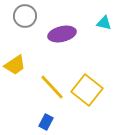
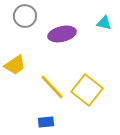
blue rectangle: rotated 56 degrees clockwise
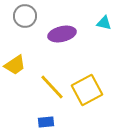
yellow square: rotated 24 degrees clockwise
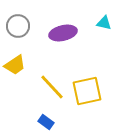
gray circle: moved 7 px left, 10 px down
purple ellipse: moved 1 px right, 1 px up
yellow square: moved 1 px down; rotated 16 degrees clockwise
blue rectangle: rotated 42 degrees clockwise
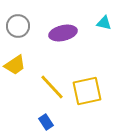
blue rectangle: rotated 21 degrees clockwise
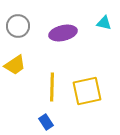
yellow line: rotated 44 degrees clockwise
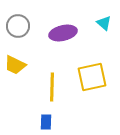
cyan triangle: rotated 28 degrees clockwise
yellow trapezoid: rotated 60 degrees clockwise
yellow square: moved 5 px right, 14 px up
blue rectangle: rotated 35 degrees clockwise
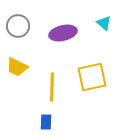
yellow trapezoid: moved 2 px right, 2 px down
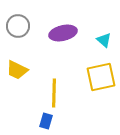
cyan triangle: moved 17 px down
yellow trapezoid: moved 3 px down
yellow square: moved 9 px right
yellow line: moved 2 px right, 6 px down
blue rectangle: moved 1 px up; rotated 14 degrees clockwise
